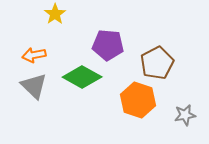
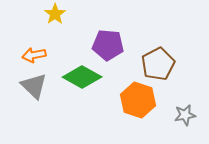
brown pentagon: moved 1 px right, 1 px down
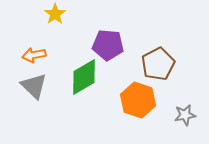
green diamond: moved 2 px right; rotated 60 degrees counterclockwise
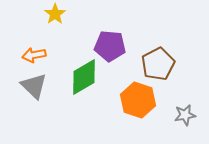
purple pentagon: moved 2 px right, 1 px down
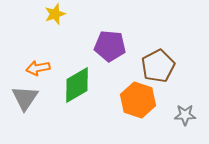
yellow star: rotated 15 degrees clockwise
orange arrow: moved 4 px right, 13 px down
brown pentagon: moved 2 px down
green diamond: moved 7 px left, 8 px down
gray triangle: moved 9 px left, 12 px down; rotated 20 degrees clockwise
gray star: rotated 10 degrees clockwise
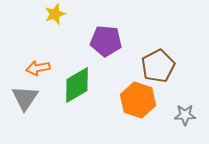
purple pentagon: moved 4 px left, 5 px up
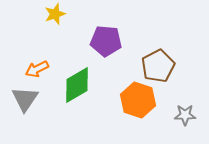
orange arrow: moved 1 px left, 1 px down; rotated 15 degrees counterclockwise
gray triangle: moved 1 px down
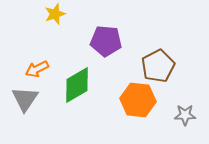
orange hexagon: rotated 12 degrees counterclockwise
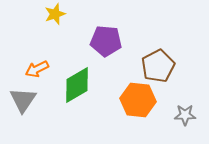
gray triangle: moved 2 px left, 1 px down
